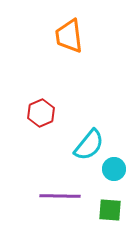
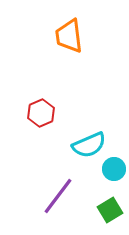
cyan semicircle: rotated 28 degrees clockwise
purple line: moved 2 px left; rotated 54 degrees counterclockwise
green square: rotated 35 degrees counterclockwise
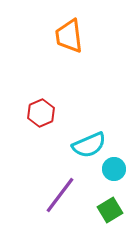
purple line: moved 2 px right, 1 px up
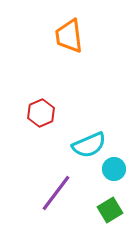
purple line: moved 4 px left, 2 px up
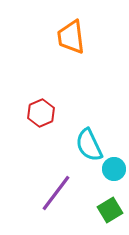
orange trapezoid: moved 2 px right, 1 px down
cyan semicircle: rotated 88 degrees clockwise
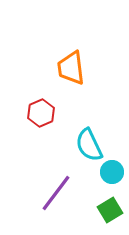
orange trapezoid: moved 31 px down
cyan circle: moved 2 px left, 3 px down
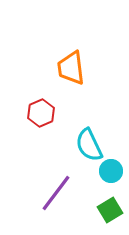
cyan circle: moved 1 px left, 1 px up
